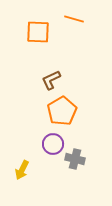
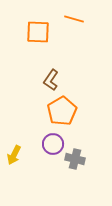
brown L-shape: rotated 30 degrees counterclockwise
yellow arrow: moved 8 px left, 15 px up
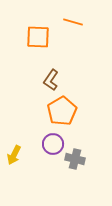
orange line: moved 1 px left, 3 px down
orange square: moved 5 px down
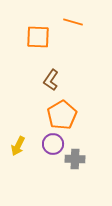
orange pentagon: moved 4 px down
yellow arrow: moved 4 px right, 9 px up
gray cross: rotated 12 degrees counterclockwise
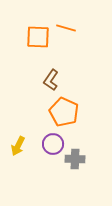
orange line: moved 7 px left, 6 px down
orange pentagon: moved 2 px right, 3 px up; rotated 16 degrees counterclockwise
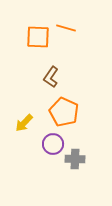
brown L-shape: moved 3 px up
yellow arrow: moved 6 px right, 23 px up; rotated 18 degrees clockwise
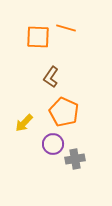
gray cross: rotated 12 degrees counterclockwise
